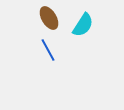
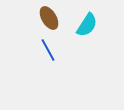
cyan semicircle: moved 4 px right
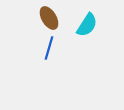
blue line: moved 1 px right, 2 px up; rotated 45 degrees clockwise
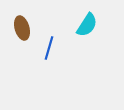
brown ellipse: moved 27 px left, 10 px down; rotated 15 degrees clockwise
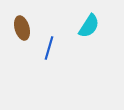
cyan semicircle: moved 2 px right, 1 px down
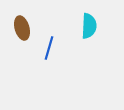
cyan semicircle: rotated 30 degrees counterclockwise
